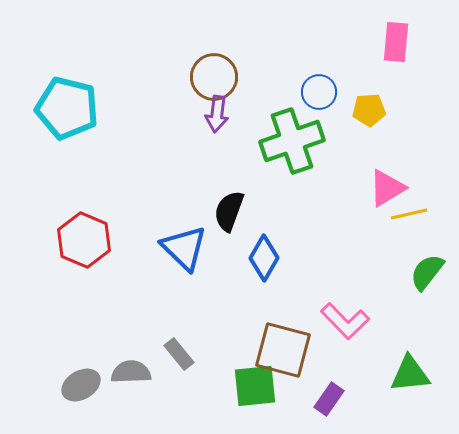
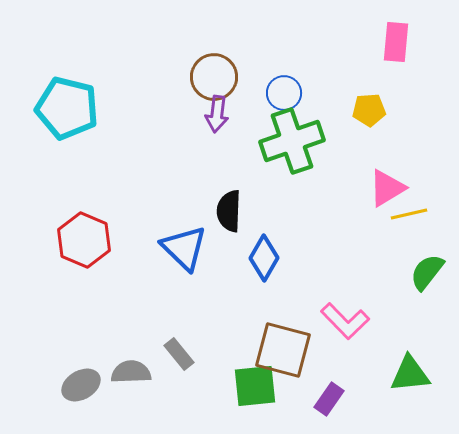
blue circle: moved 35 px left, 1 px down
black semicircle: rotated 18 degrees counterclockwise
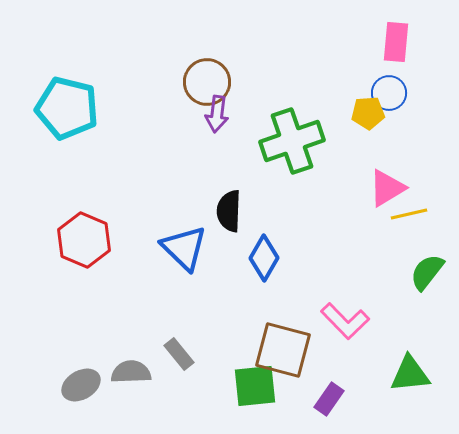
brown circle: moved 7 px left, 5 px down
blue circle: moved 105 px right
yellow pentagon: moved 1 px left, 3 px down
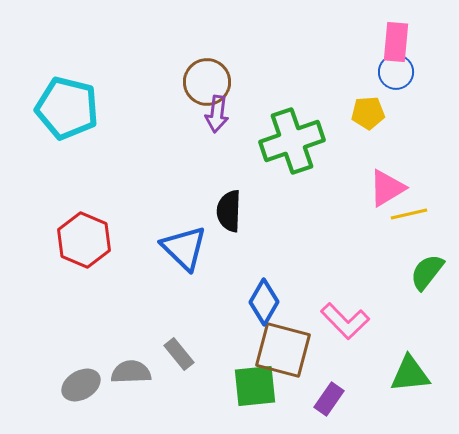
blue circle: moved 7 px right, 21 px up
blue diamond: moved 44 px down
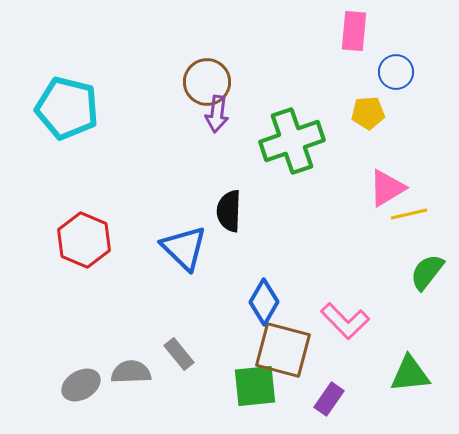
pink rectangle: moved 42 px left, 11 px up
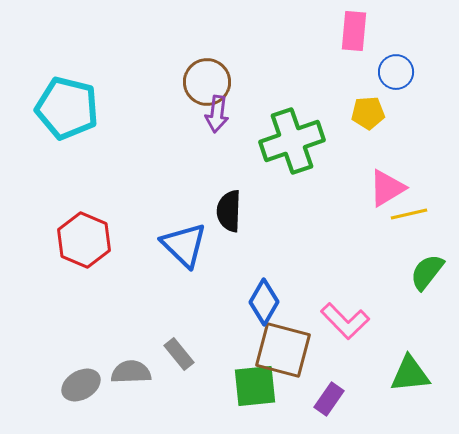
blue triangle: moved 3 px up
